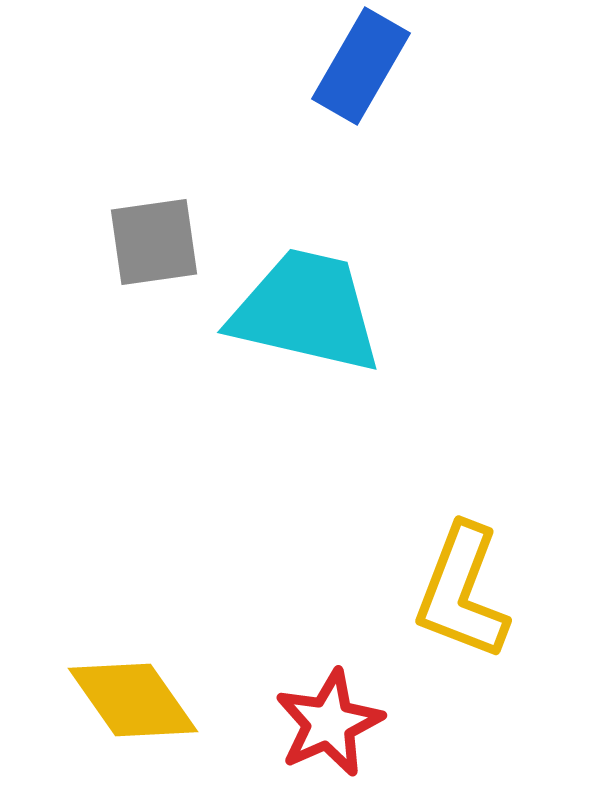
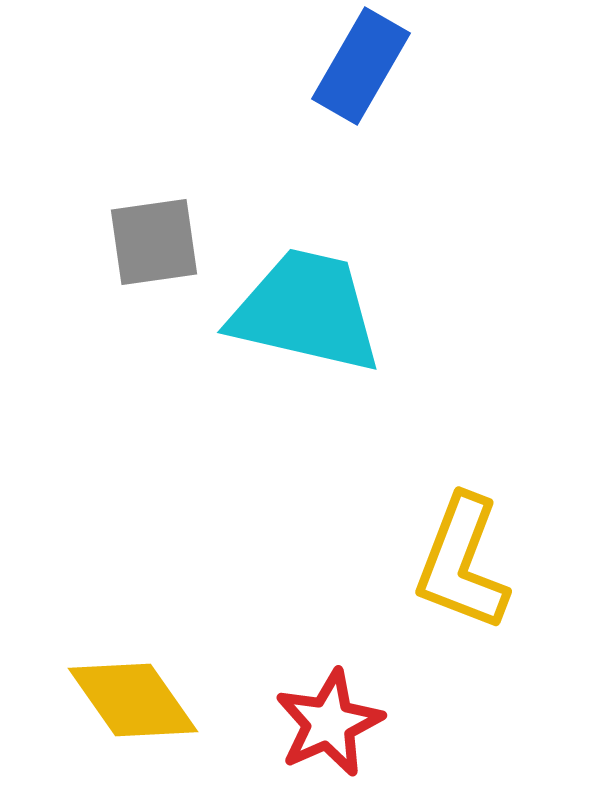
yellow L-shape: moved 29 px up
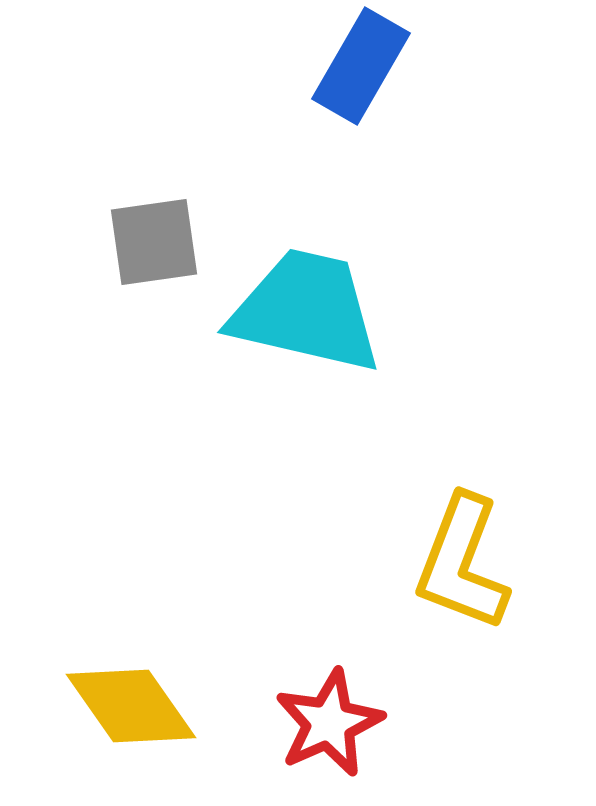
yellow diamond: moved 2 px left, 6 px down
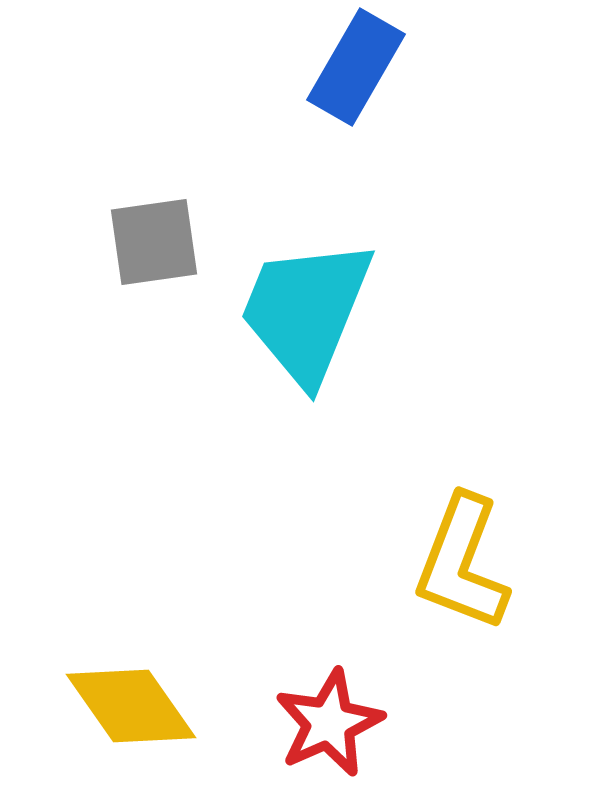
blue rectangle: moved 5 px left, 1 px down
cyan trapezoid: rotated 81 degrees counterclockwise
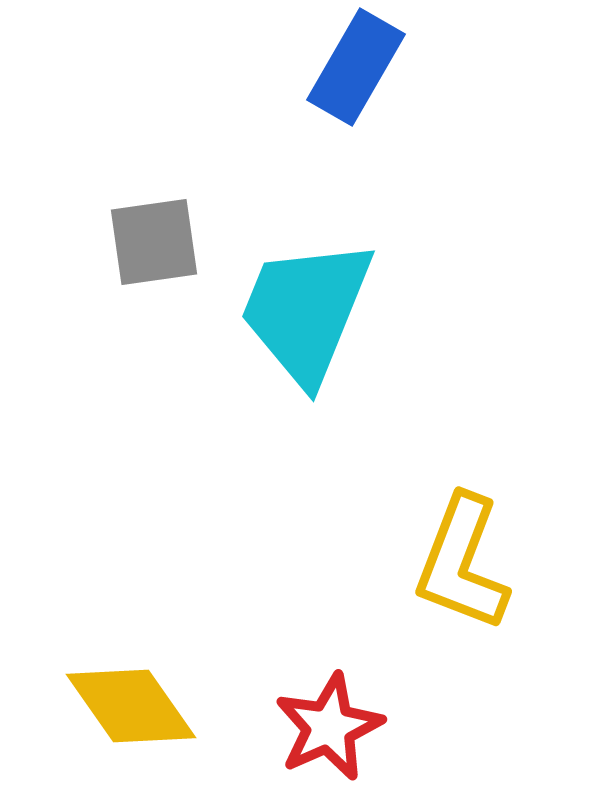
red star: moved 4 px down
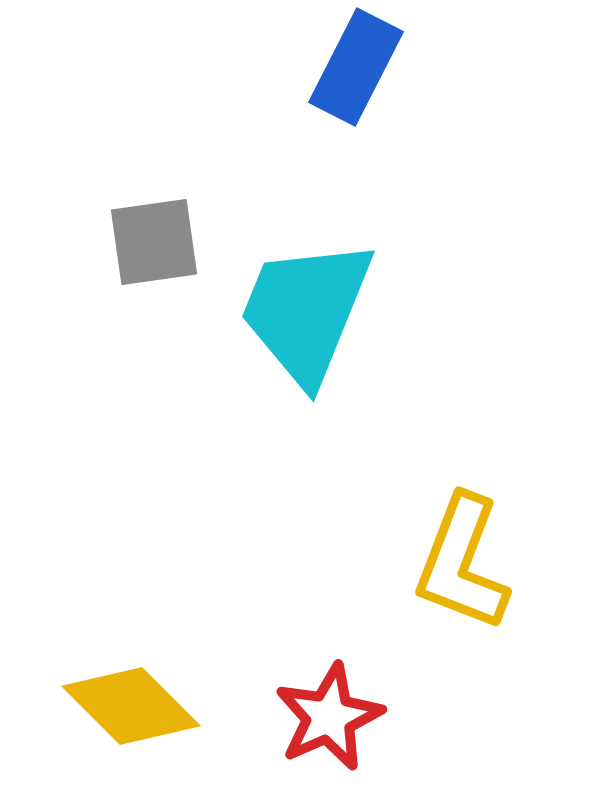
blue rectangle: rotated 3 degrees counterclockwise
yellow diamond: rotated 10 degrees counterclockwise
red star: moved 10 px up
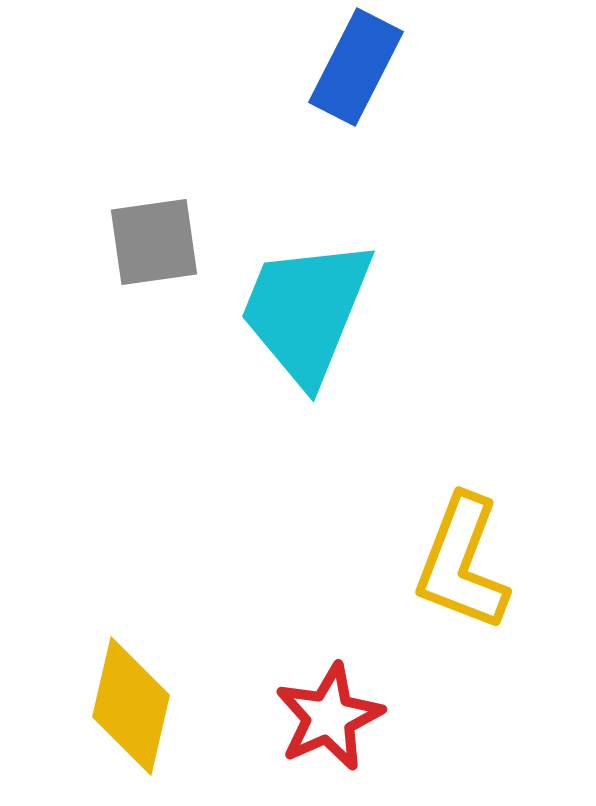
yellow diamond: rotated 58 degrees clockwise
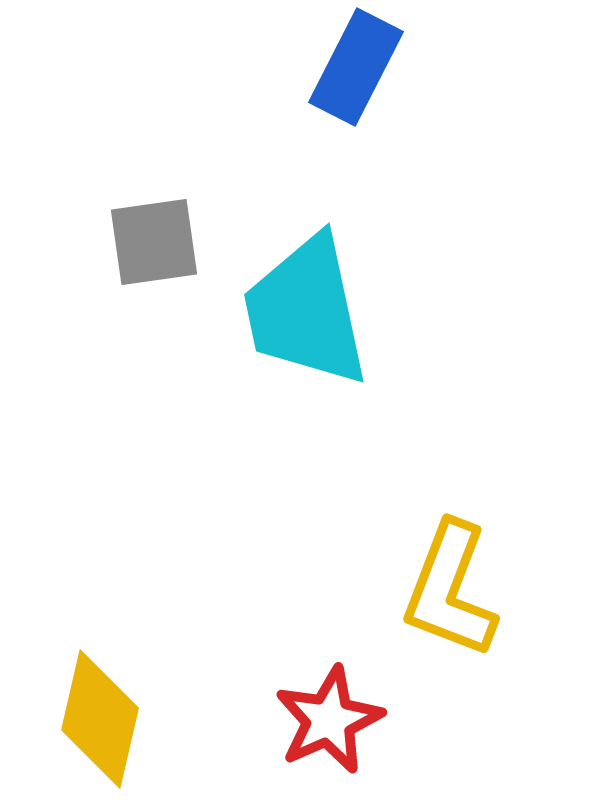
cyan trapezoid: rotated 34 degrees counterclockwise
yellow L-shape: moved 12 px left, 27 px down
yellow diamond: moved 31 px left, 13 px down
red star: moved 3 px down
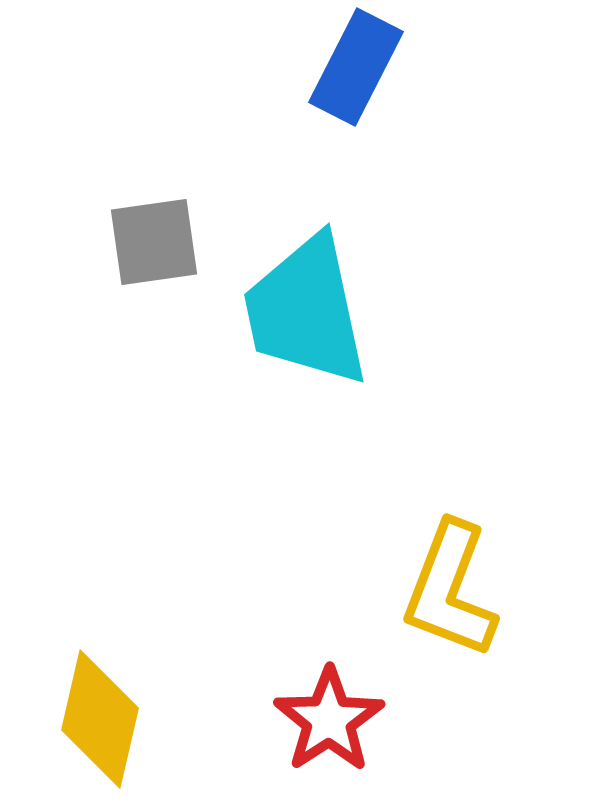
red star: rotated 9 degrees counterclockwise
